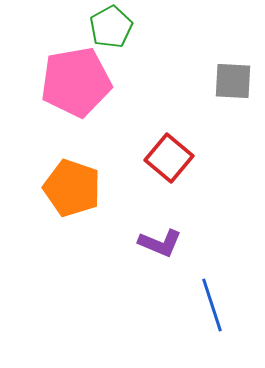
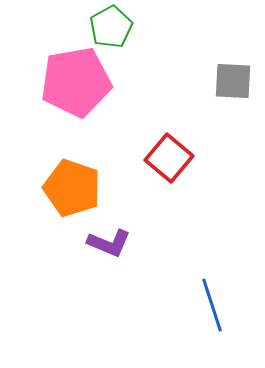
purple L-shape: moved 51 px left
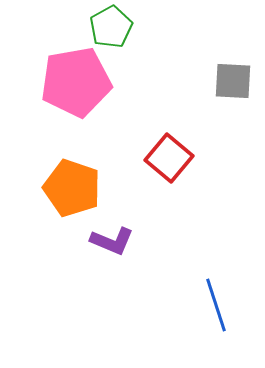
purple L-shape: moved 3 px right, 2 px up
blue line: moved 4 px right
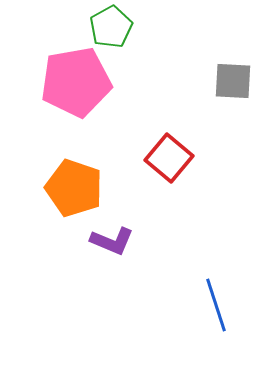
orange pentagon: moved 2 px right
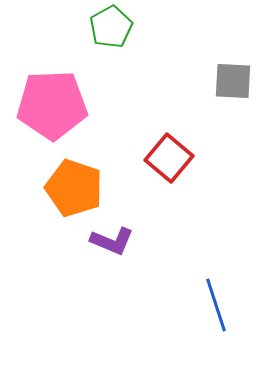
pink pentagon: moved 24 px left, 23 px down; rotated 8 degrees clockwise
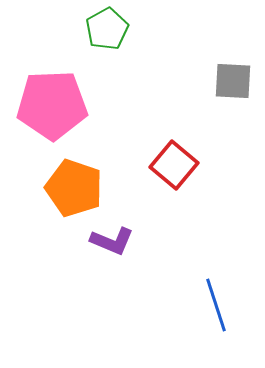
green pentagon: moved 4 px left, 2 px down
red square: moved 5 px right, 7 px down
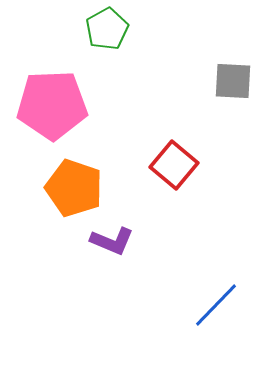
blue line: rotated 62 degrees clockwise
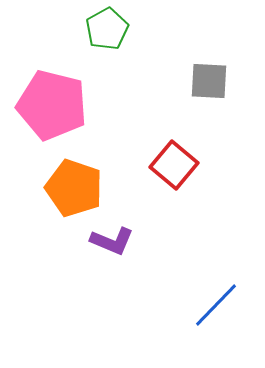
gray square: moved 24 px left
pink pentagon: rotated 16 degrees clockwise
